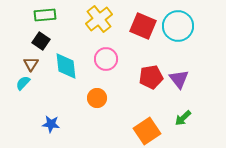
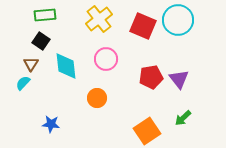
cyan circle: moved 6 px up
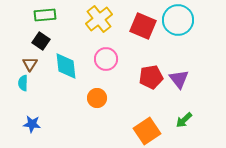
brown triangle: moved 1 px left
cyan semicircle: rotated 42 degrees counterclockwise
green arrow: moved 1 px right, 2 px down
blue star: moved 19 px left
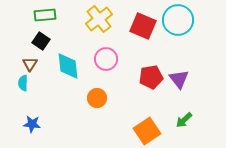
cyan diamond: moved 2 px right
